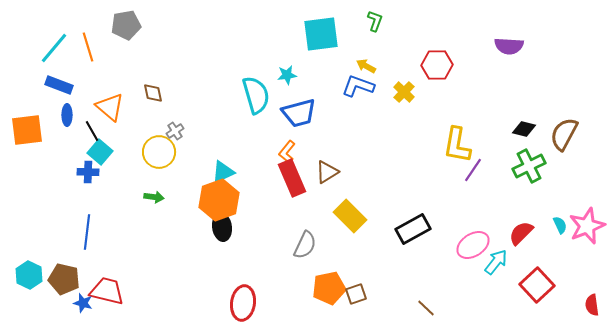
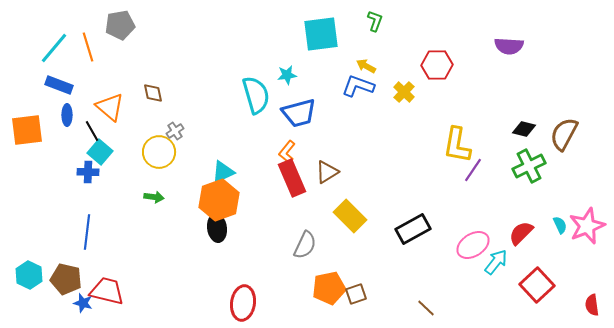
gray pentagon at (126, 25): moved 6 px left
black ellipse at (222, 227): moved 5 px left, 1 px down
brown pentagon at (64, 279): moved 2 px right
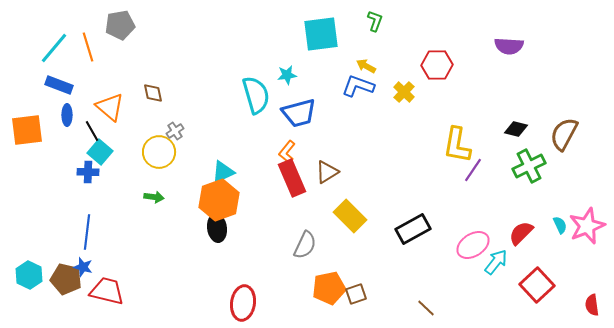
black diamond at (524, 129): moved 8 px left
blue star at (83, 303): moved 36 px up
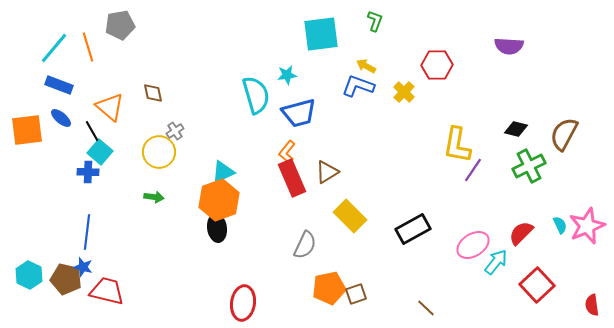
blue ellipse at (67, 115): moved 6 px left, 3 px down; rotated 50 degrees counterclockwise
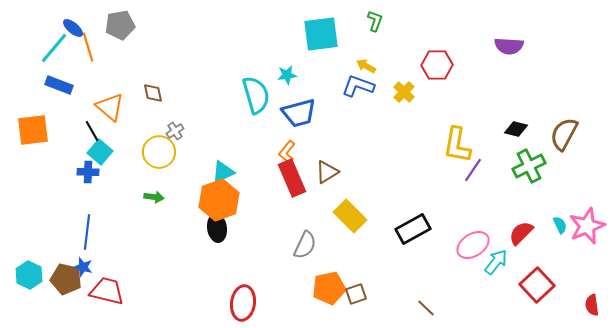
blue ellipse at (61, 118): moved 12 px right, 90 px up
orange square at (27, 130): moved 6 px right
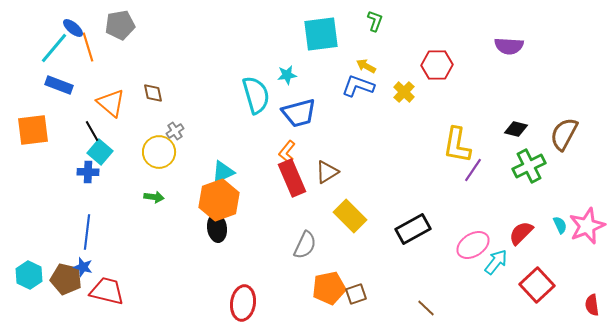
orange triangle at (110, 107): moved 1 px right, 4 px up
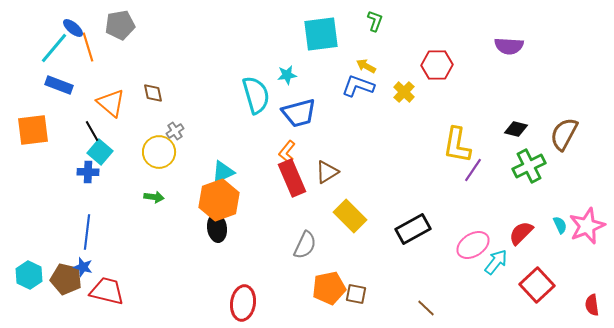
brown square at (356, 294): rotated 30 degrees clockwise
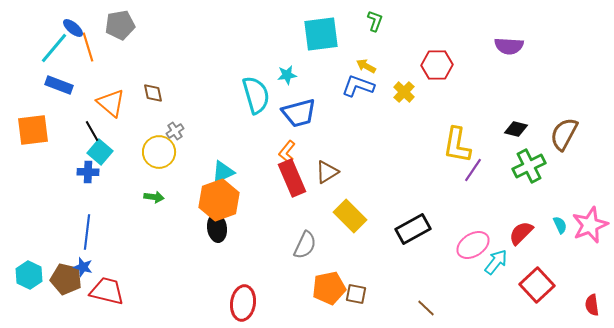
pink star at (587, 226): moved 3 px right, 1 px up
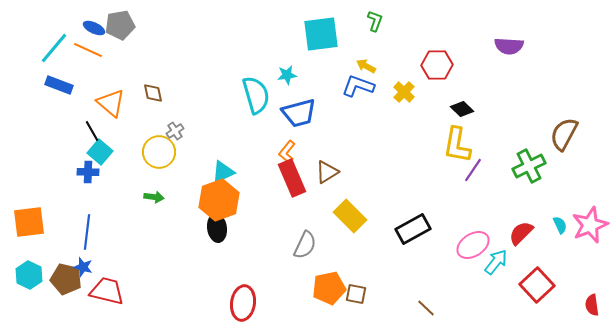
blue ellipse at (73, 28): moved 21 px right; rotated 15 degrees counterclockwise
orange line at (88, 47): moved 3 px down; rotated 48 degrees counterclockwise
black diamond at (516, 129): moved 54 px left, 20 px up; rotated 30 degrees clockwise
orange square at (33, 130): moved 4 px left, 92 px down
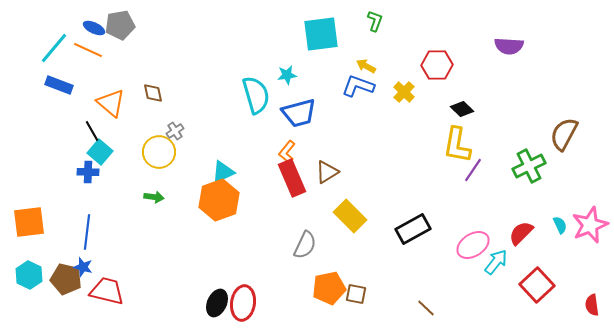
black ellipse at (217, 228): moved 75 px down; rotated 32 degrees clockwise
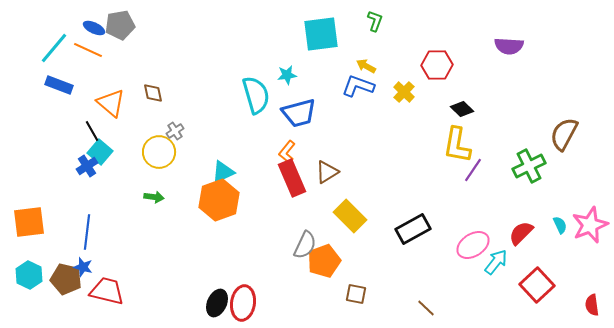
blue cross at (88, 172): moved 1 px left, 6 px up; rotated 35 degrees counterclockwise
orange pentagon at (329, 288): moved 5 px left, 27 px up; rotated 8 degrees counterclockwise
